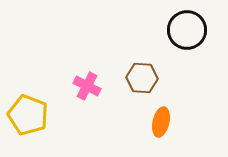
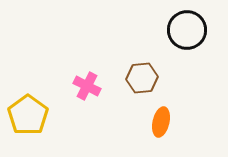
brown hexagon: rotated 8 degrees counterclockwise
yellow pentagon: rotated 15 degrees clockwise
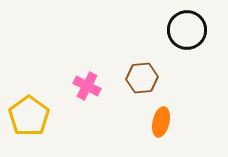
yellow pentagon: moved 1 px right, 1 px down
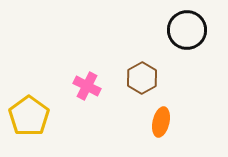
brown hexagon: rotated 24 degrees counterclockwise
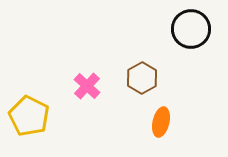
black circle: moved 4 px right, 1 px up
pink cross: rotated 16 degrees clockwise
yellow pentagon: rotated 9 degrees counterclockwise
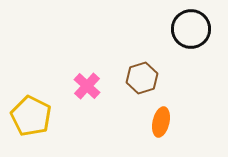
brown hexagon: rotated 12 degrees clockwise
yellow pentagon: moved 2 px right
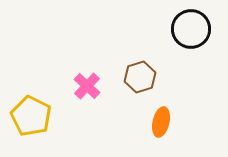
brown hexagon: moved 2 px left, 1 px up
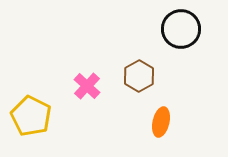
black circle: moved 10 px left
brown hexagon: moved 1 px left, 1 px up; rotated 12 degrees counterclockwise
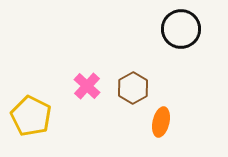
brown hexagon: moved 6 px left, 12 px down
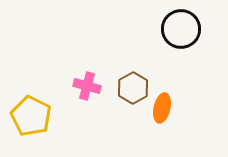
pink cross: rotated 28 degrees counterclockwise
orange ellipse: moved 1 px right, 14 px up
